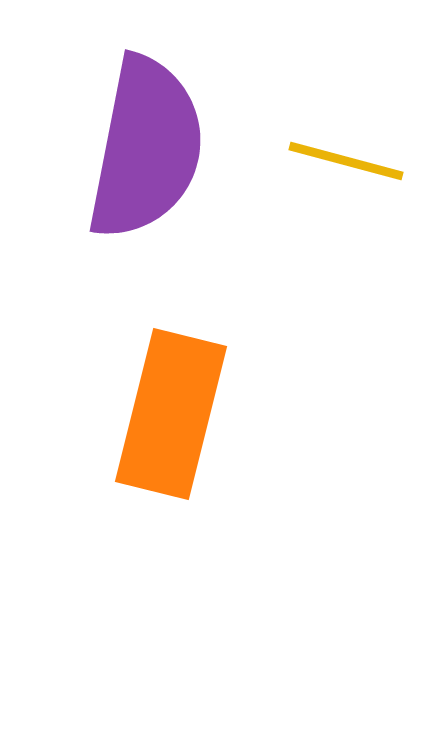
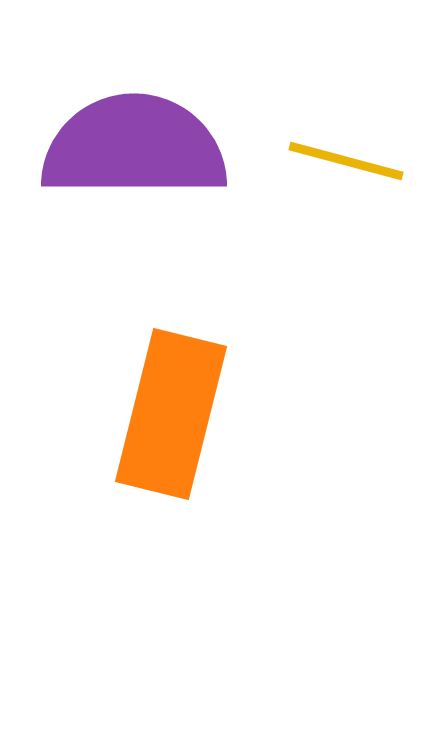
purple semicircle: moved 12 px left, 1 px up; rotated 101 degrees counterclockwise
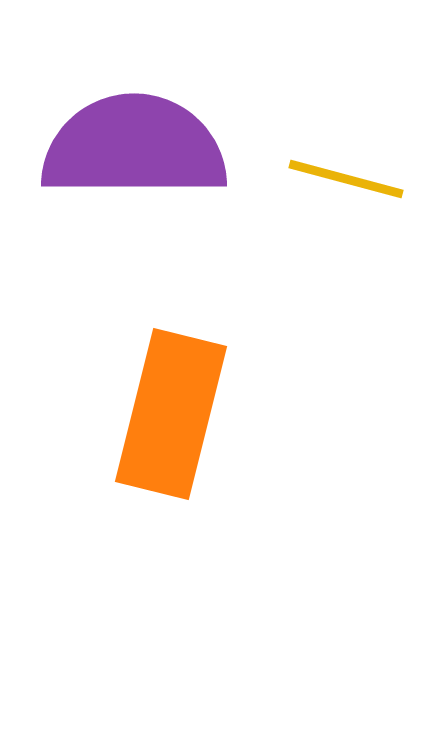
yellow line: moved 18 px down
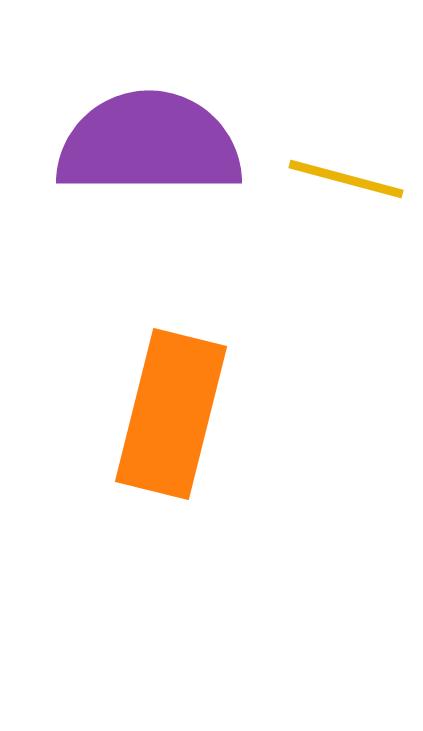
purple semicircle: moved 15 px right, 3 px up
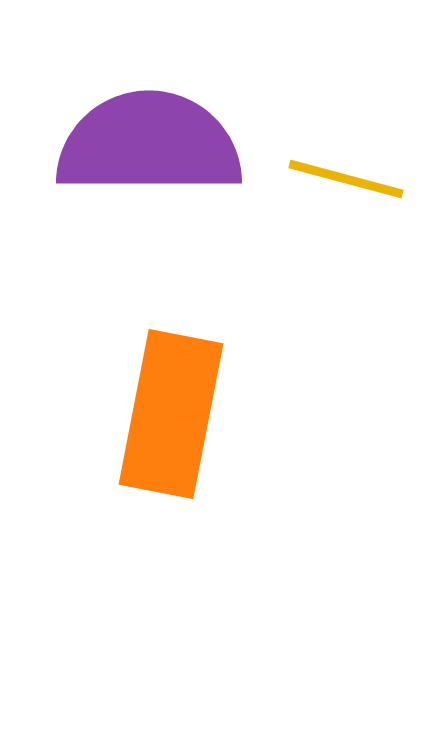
orange rectangle: rotated 3 degrees counterclockwise
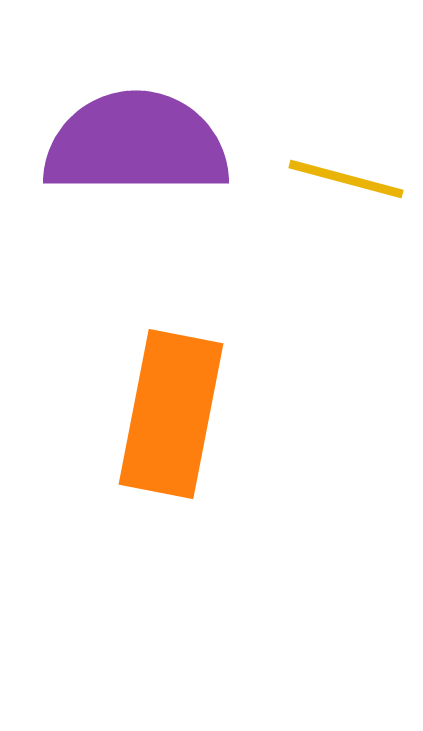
purple semicircle: moved 13 px left
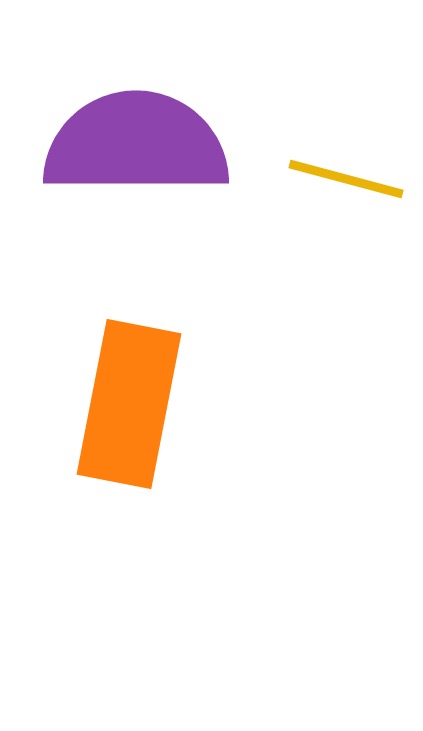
orange rectangle: moved 42 px left, 10 px up
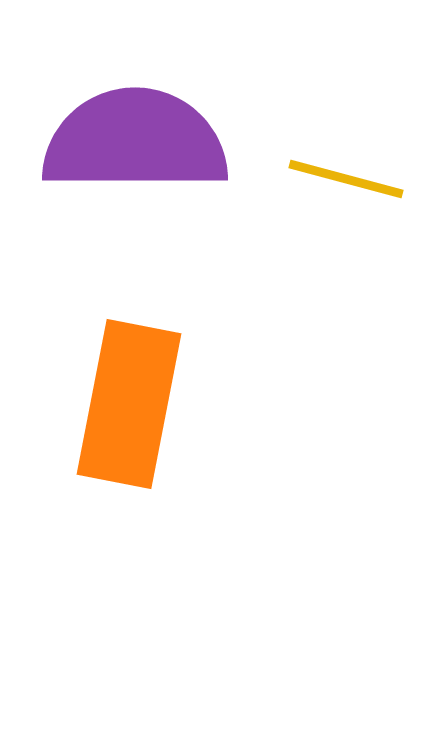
purple semicircle: moved 1 px left, 3 px up
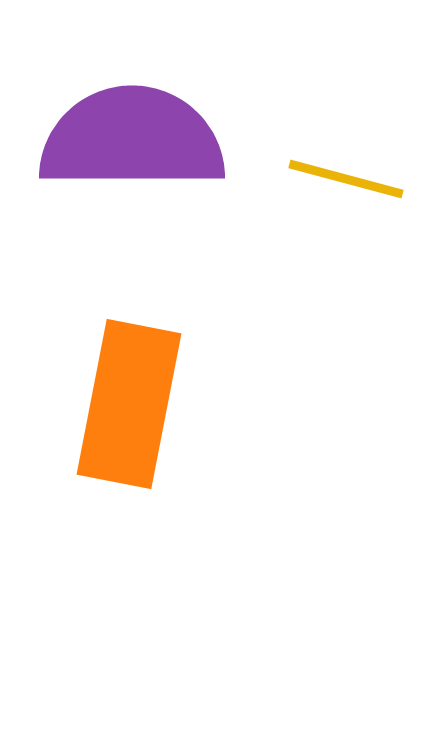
purple semicircle: moved 3 px left, 2 px up
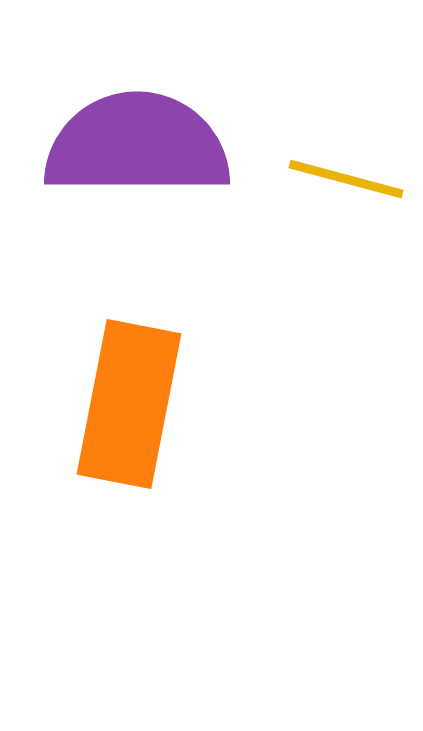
purple semicircle: moved 5 px right, 6 px down
